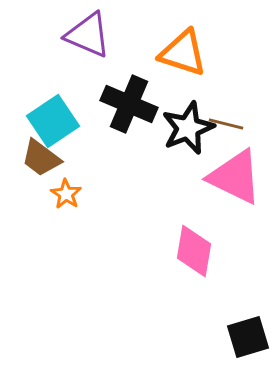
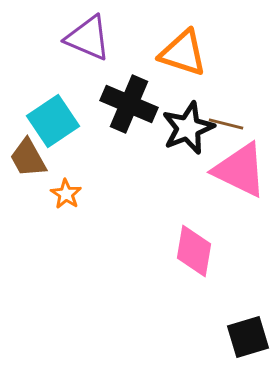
purple triangle: moved 3 px down
brown trapezoid: moved 13 px left; rotated 24 degrees clockwise
pink triangle: moved 5 px right, 7 px up
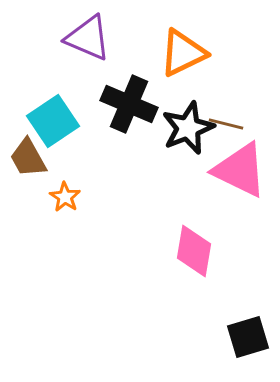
orange triangle: rotated 44 degrees counterclockwise
orange star: moved 1 px left, 3 px down
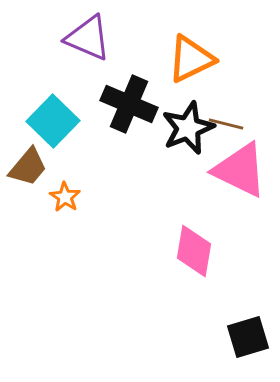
orange triangle: moved 8 px right, 6 px down
cyan square: rotated 12 degrees counterclockwise
brown trapezoid: moved 9 px down; rotated 111 degrees counterclockwise
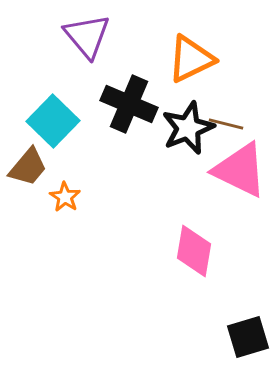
purple triangle: moved 1 px left, 2 px up; rotated 27 degrees clockwise
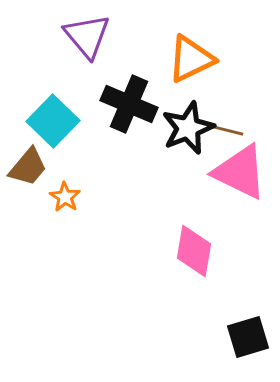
brown line: moved 6 px down
pink triangle: moved 2 px down
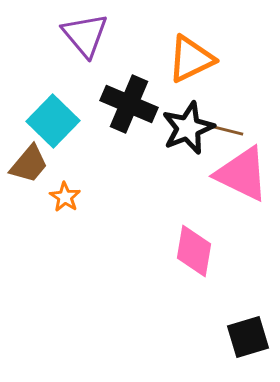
purple triangle: moved 2 px left, 1 px up
brown trapezoid: moved 1 px right, 3 px up
pink triangle: moved 2 px right, 2 px down
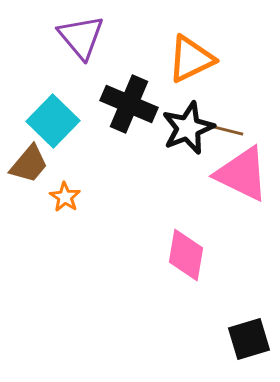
purple triangle: moved 4 px left, 2 px down
pink diamond: moved 8 px left, 4 px down
black square: moved 1 px right, 2 px down
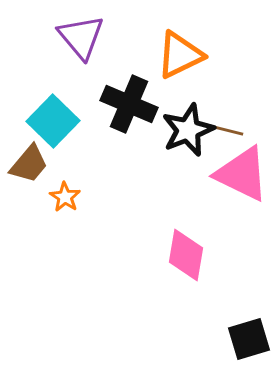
orange triangle: moved 11 px left, 4 px up
black star: moved 2 px down
